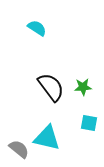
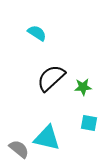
cyan semicircle: moved 5 px down
black semicircle: moved 9 px up; rotated 96 degrees counterclockwise
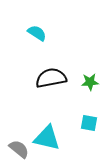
black semicircle: rotated 32 degrees clockwise
green star: moved 7 px right, 5 px up
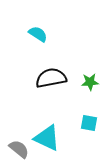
cyan semicircle: moved 1 px right, 1 px down
cyan triangle: rotated 12 degrees clockwise
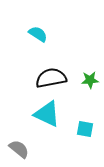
green star: moved 2 px up
cyan square: moved 4 px left, 6 px down
cyan triangle: moved 24 px up
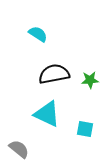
black semicircle: moved 3 px right, 4 px up
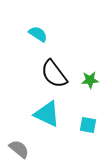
black semicircle: rotated 116 degrees counterclockwise
cyan square: moved 3 px right, 4 px up
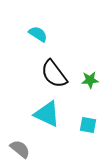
gray semicircle: moved 1 px right
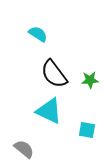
cyan triangle: moved 2 px right, 3 px up
cyan square: moved 1 px left, 5 px down
gray semicircle: moved 4 px right
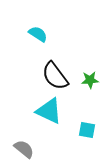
black semicircle: moved 1 px right, 2 px down
